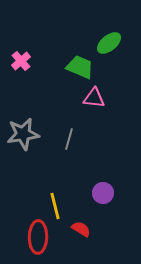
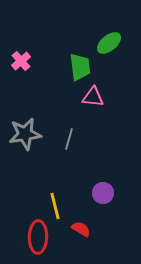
green trapezoid: rotated 60 degrees clockwise
pink triangle: moved 1 px left, 1 px up
gray star: moved 2 px right
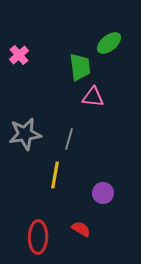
pink cross: moved 2 px left, 6 px up
yellow line: moved 31 px up; rotated 24 degrees clockwise
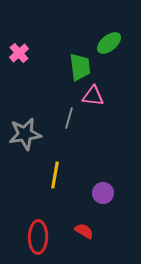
pink cross: moved 2 px up
pink triangle: moved 1 px up
gray line: moved 21 px up
red semicircle: moved 3 px right, 2 px down
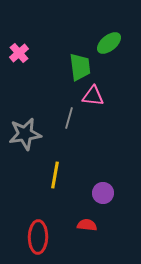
red semicircle: moved 3 px right, 6 px up; rotated 24 degrees counterclockwise
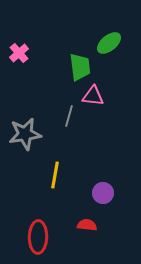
gray line: moved 2 px up
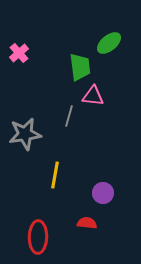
red semicircle: moved 2 px up
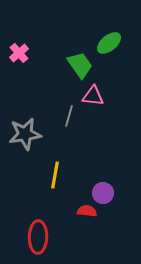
green trapezoid: moved 2 px up; rotated 28 degrees counterclockwise
red semicircle: moved 12 px up
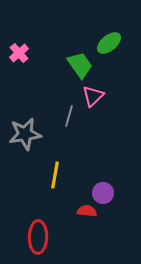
pink triangle: rotated 50 degrees counterclockwise
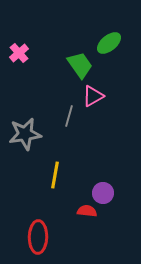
pink triangle: rotated 15 degrees clockwise
